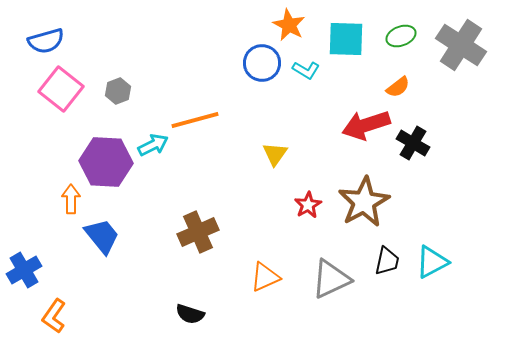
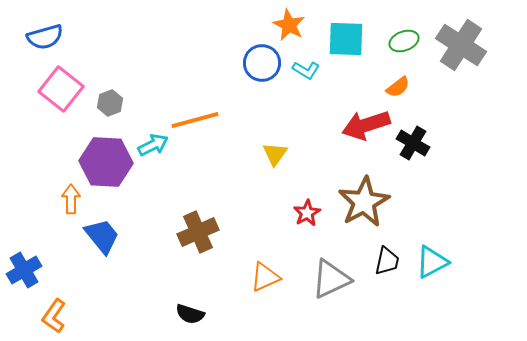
green ellipse: moved 3 px right, 5 px down
blue semicircle: moved 1 px left, 4 px up
gray hexagon: moved 8 px left, 12 px down
red star: moved 1 px left, 8 px down
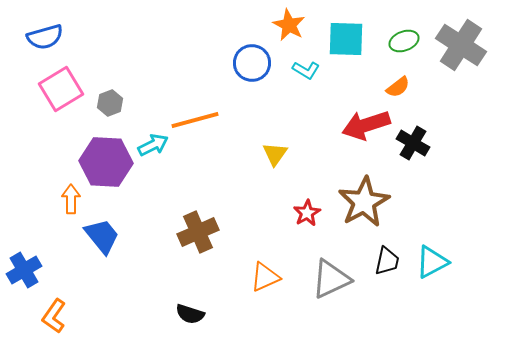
blue circle: moved 10 px left
pink square: rotated 21 degrees clockwise
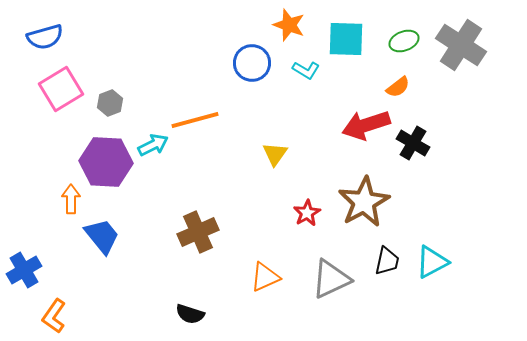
orange star: rotated 8 degrees counterclockwise
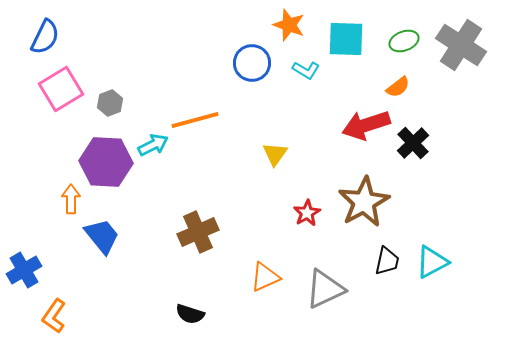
blue semicircle: rotated 48 degrees counterclockwise
black cross: rotated 16 degrees clockwise
gray triangle: moved 6 px left, 10 px down
